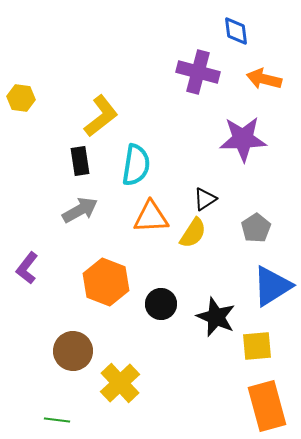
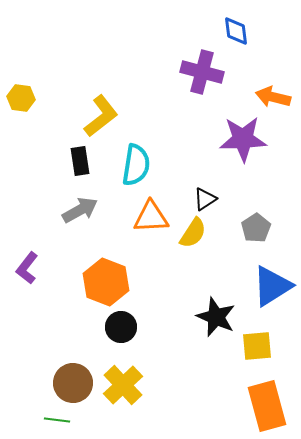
purple cross: moved 4 px right
orange arrow: moved 9 px right, 18 px down
black circle: moved 40 px left, 23 px down
brown circle: moved 32 px down
yellow cross: moved 3 px right, 2 px down
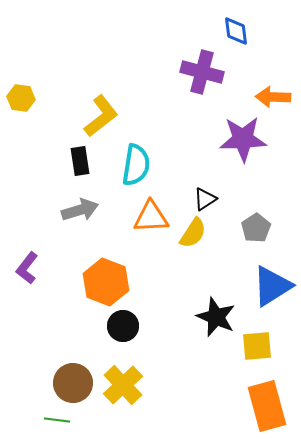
orange arrow: rotated 12 degrees counterclockwise
gray arrow: rotated 12 degrees clockwise
black circle: moved 2 px right, 1 px up
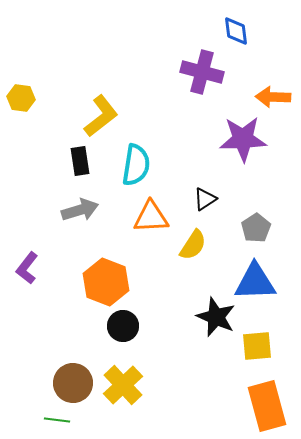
yellow semicircle: moved 12 px down
blue triangle: moved 17 px left, 4 px up; rotated 30 degrees clockwise
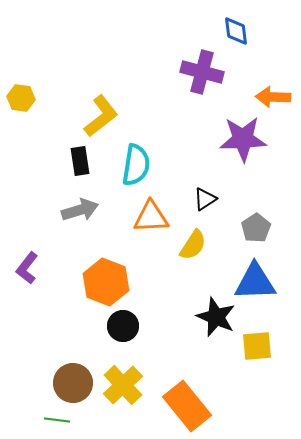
orange rectangle: moved 80 px left; rotated 24 degrees counterclockwise
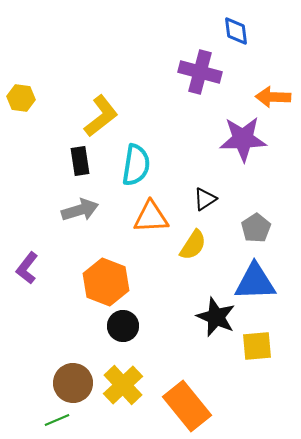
purple cross: moved 2 px left
green line: rotated 30 degrees counterclockwise
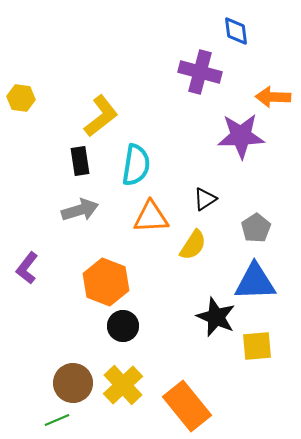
purple star: moved 2 px left, 3 px up
